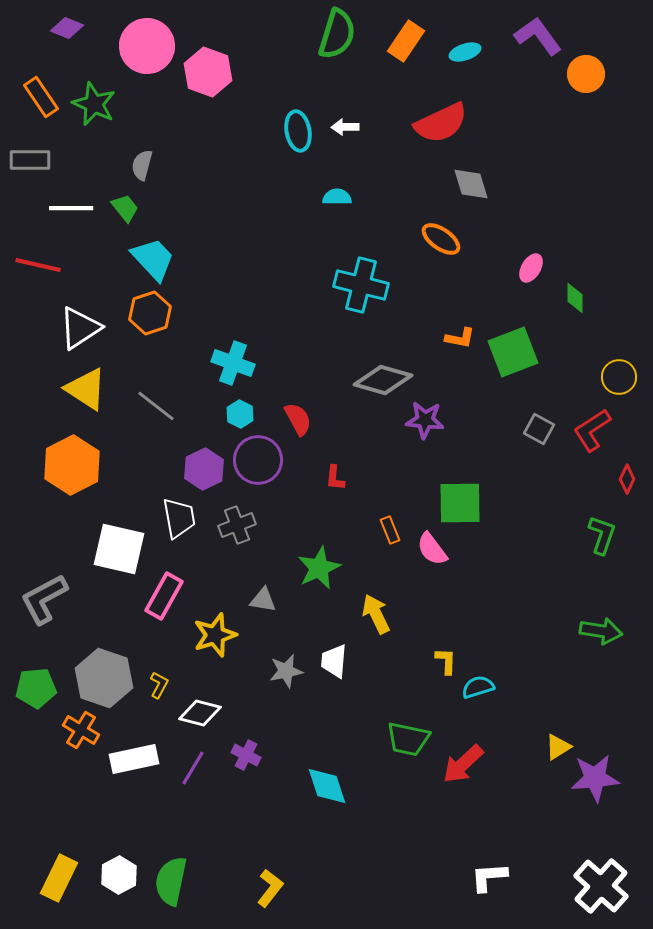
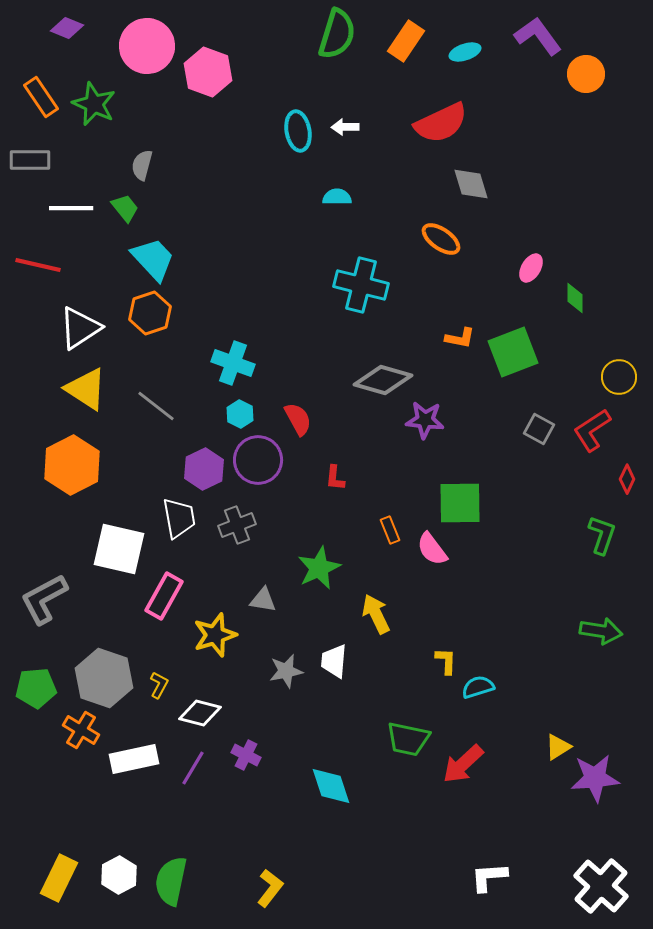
cyan diamond at (327, 786): moved 4 px right
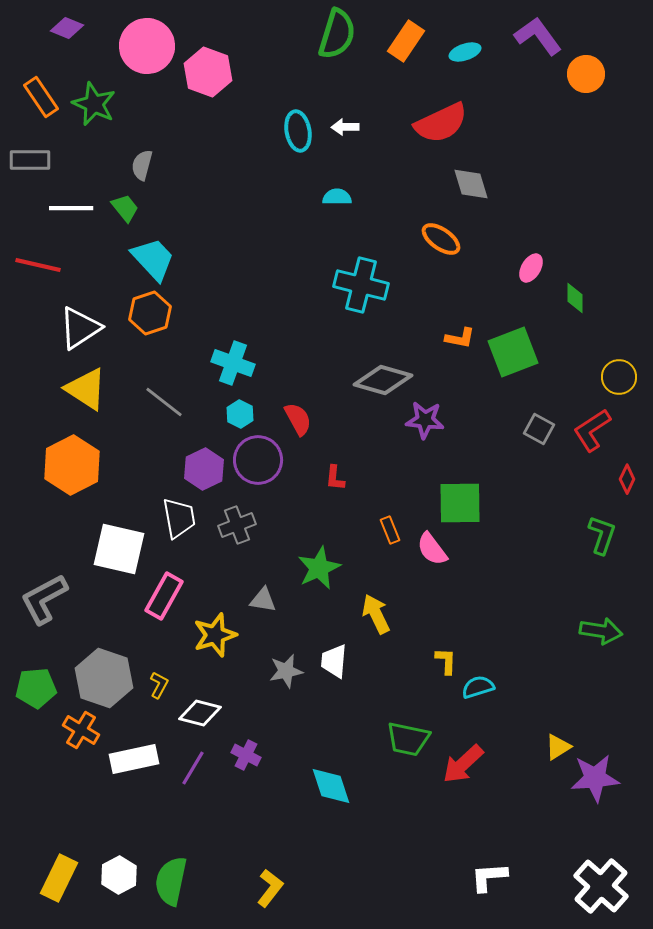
gray line at (156, 406): moved 8 px right, 4 px up
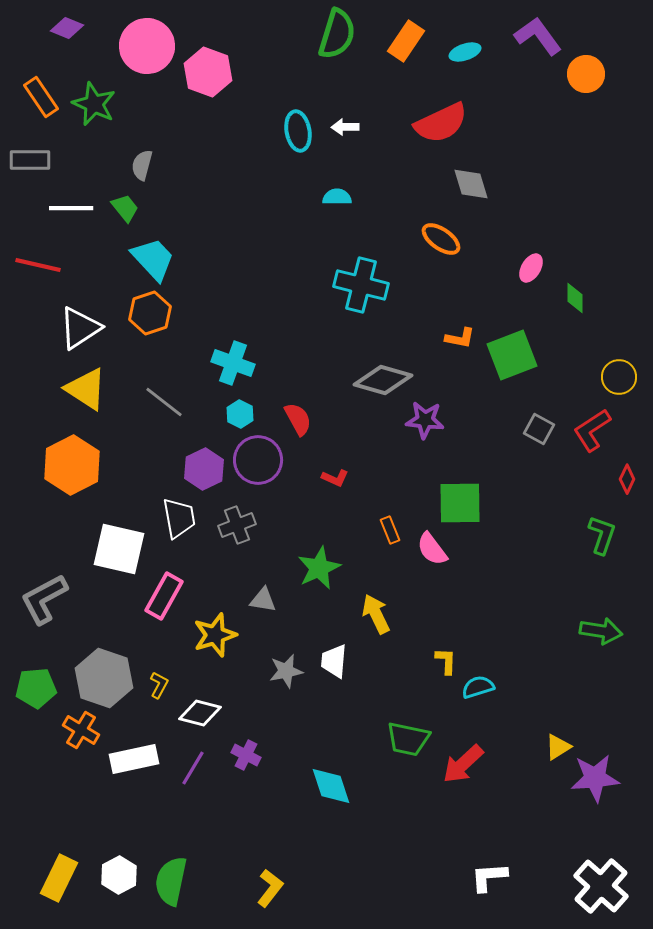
green square at (513, 352): moved 1 px left, 3 px down
red L-shape at (335, 478): rotated 72 degrees counterclockwise
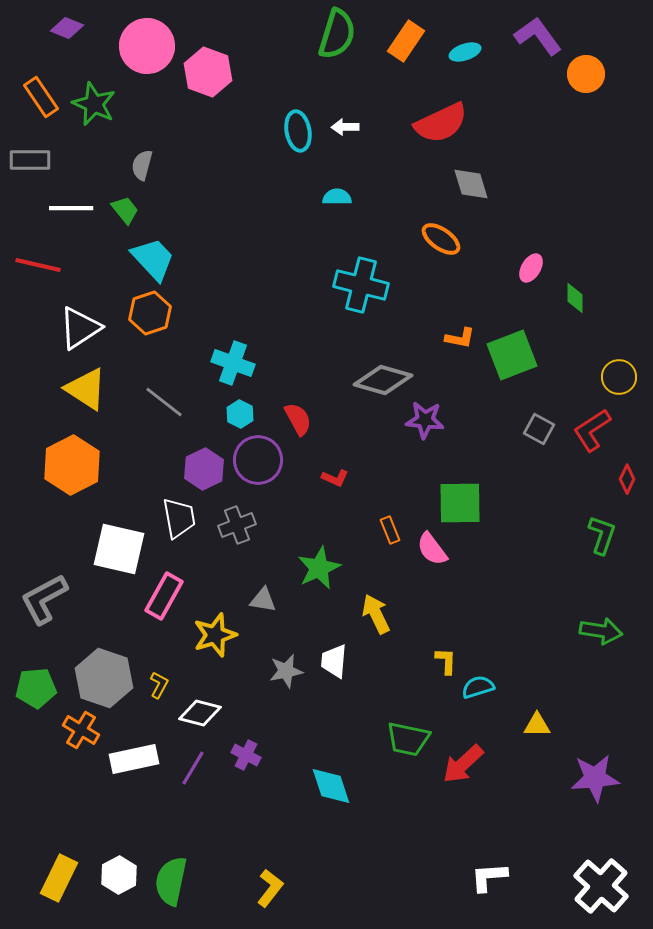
green trapezoid at (125, 208): moved 2 px down
yellow triangle at (558, 747): moved 21 px left, 22 px up; rotated 32 degrees clockwise
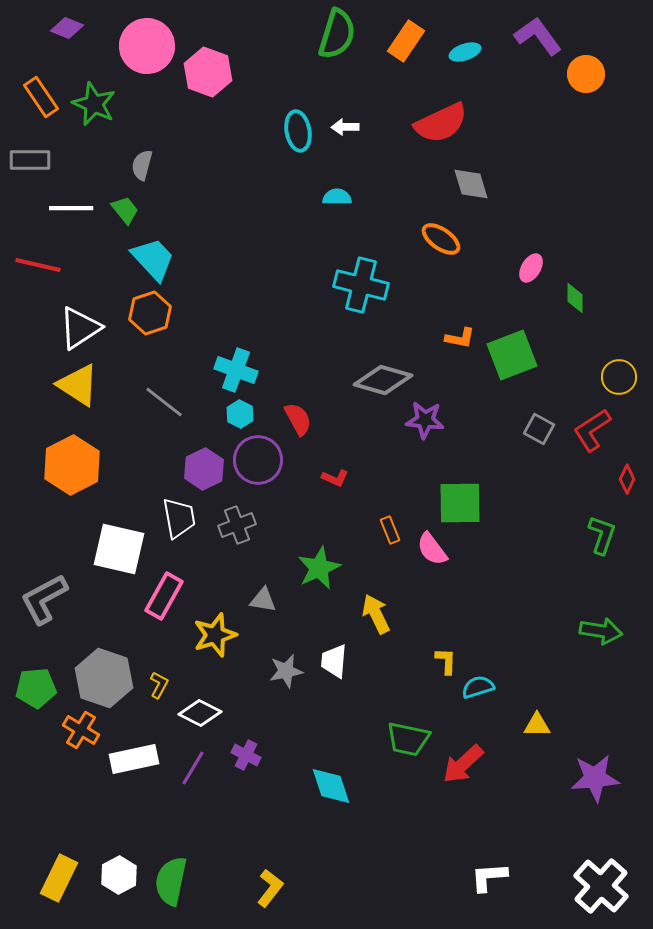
cyan cross at (233, 363): moved 3 px right, 7 px down
yellow triangle at (86, 389): moved 8 px left, 4 px up
white diamond at (200, 713): rotated 12 degrees clockwise
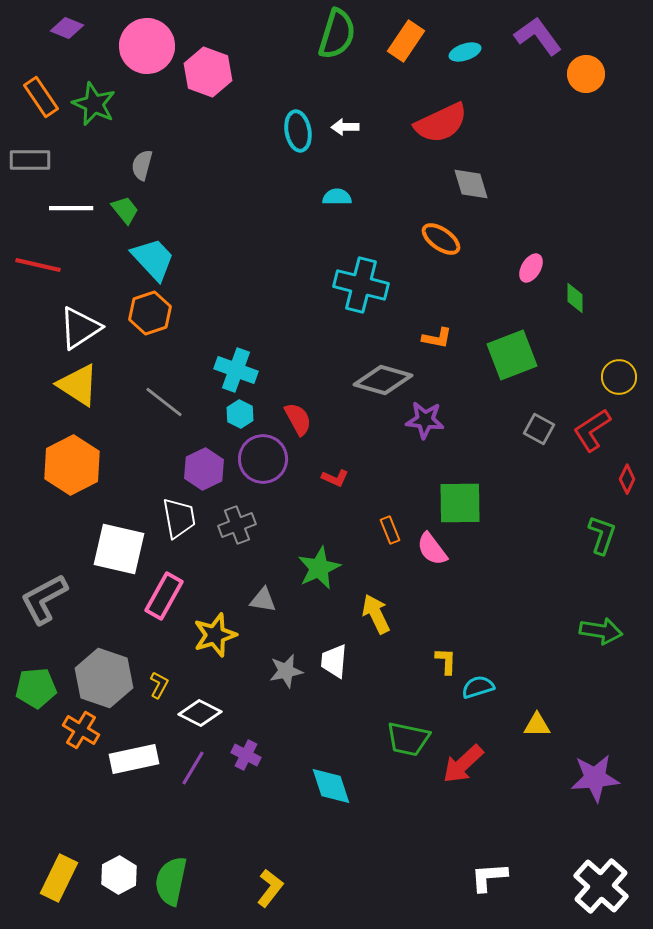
orange L-shape at (460, 338): moved 23 px left
purple circle at (258, 460): moved 5 px right, 1 px up
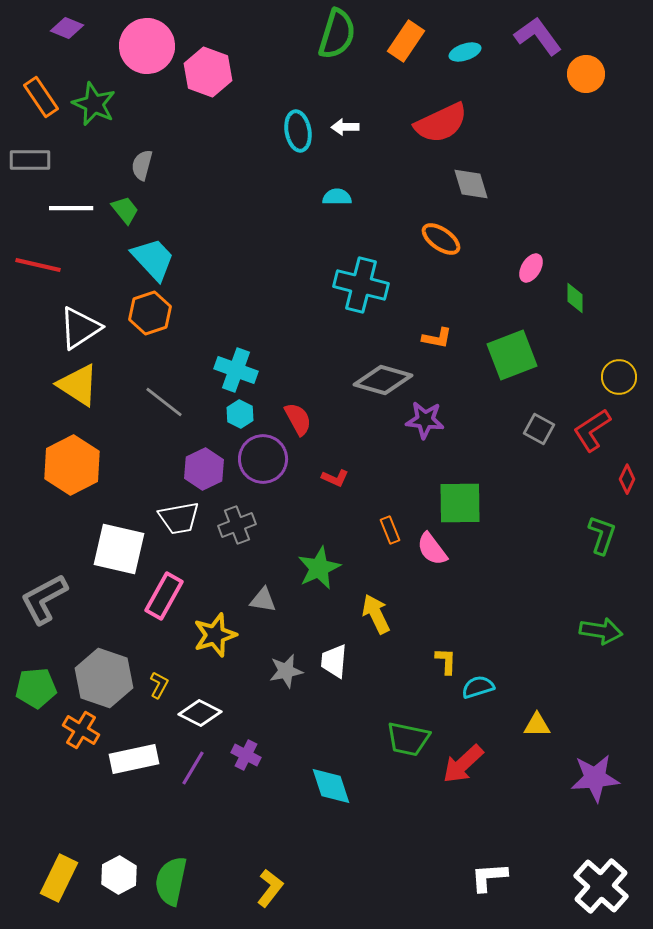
white trapezoid at (179, 518): rotated 90 degrees clockwise
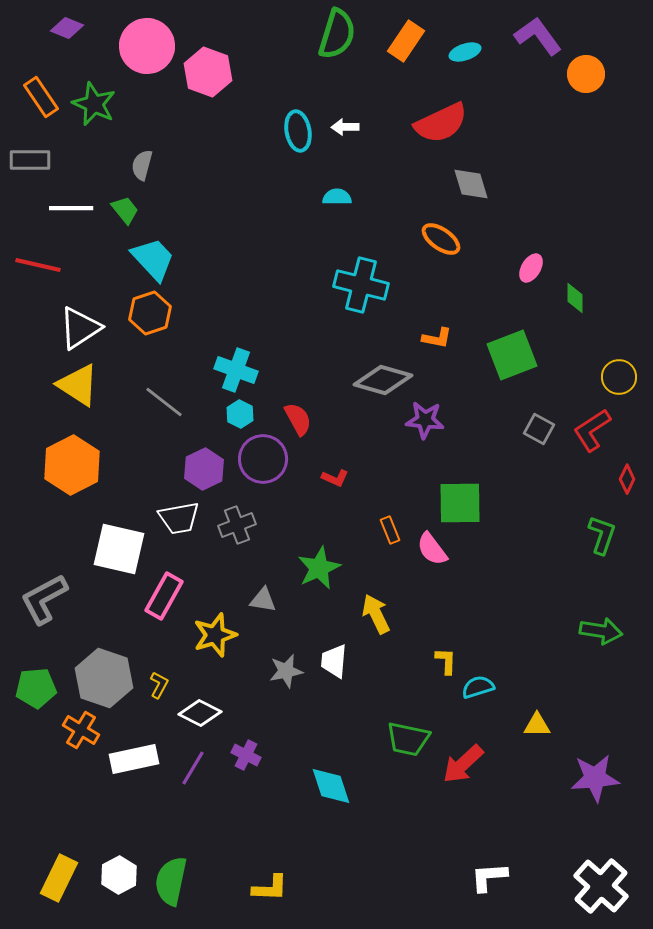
yellow L-shape at (270, 888): rotated 54 degrees clockwise
